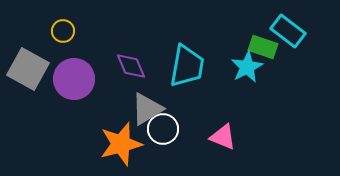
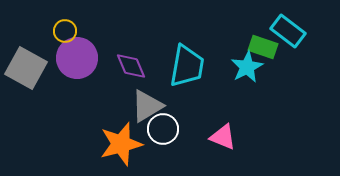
yellow circle: moved 2 px right
gray square: moved 2 px left, 1 px up
purple circle: moved 3 px right, 21 px up
gray triangle: moved 3 px up
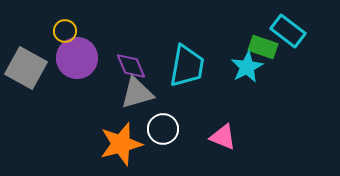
gray triangle: moved 10 px left, 13 px up; rotated 15 degrees clockwise
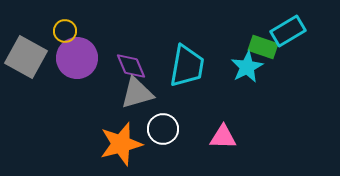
cyan rectangle: rotated 68 degrees counterclockwise
gray square: moved 11 px up
pink triangle: rotated 20 degrees counterclockwise
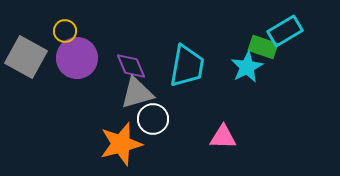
cyan rectangle: moved 3 px left
white circle: moved 10 px left, 10 px up
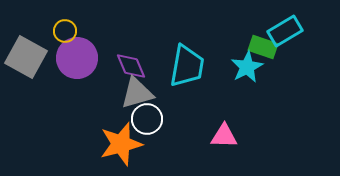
white circle: moved 6 px left
pink triangle: moved 1 px right, 1 px up
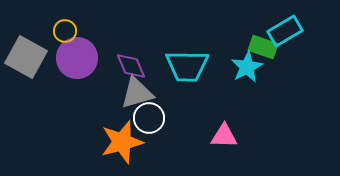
cyan trapezoid: rotated 81 degrees clockwise
white circle: moved 2 px right, 1 px up
orange star: moved 1 px right, 2 px up
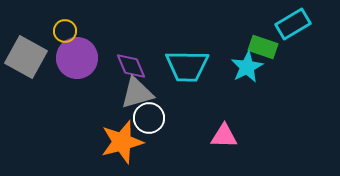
cyan rectangle: moved 8 px right, 7 px up
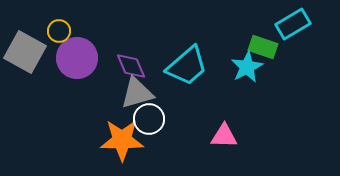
yellow circle: moved 6 px left
gray square: moved 1 px left, 5 px up
cyan trapezoid: rotated 42 degrees counterclockwise
white circle: moved 1 px down
orange star: moved 2 px up; rotated 15 degrees clockwise
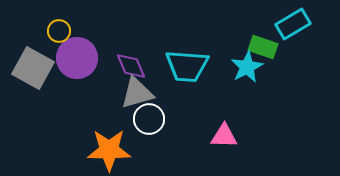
gray square: moved 8 px right, 16 px down
cyan trapezoid: rotated 45 degrees clockwise
orange star: moved 13 px left, 10 px down
